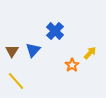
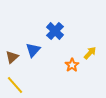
brown triangle: moved 6 px down; rotated 16 degrees clockwise
yellow line: moved 1 px left, 4 px down
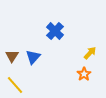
blue triangle: moved 7 px down
brown triangle: moved 1 px up; rotated 16 degrees counterclockwise
orange star: moved 12 px right, 9 px down
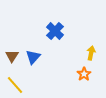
yellow arrow: moved 1 px right; rotated 32 degrees counterclockwise
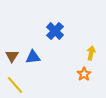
blue triangle: rotated 42 degrees clockwise
